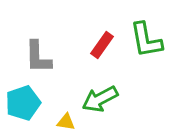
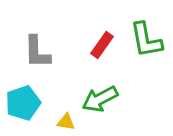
gray L-shape: moved 1 px left, 5 px up
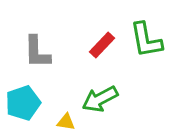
red rectangle: rotated 8 degrees clockwise
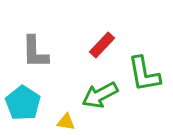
green L-shape: moved 2 px left, 34 px down
gray L-shape: moved 2 px left
green arrow: moved 4 px up
cyan pentagon: rotated 20 degrees counterclockwise
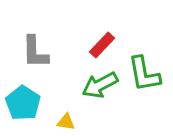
green arrow: moved 10 px up
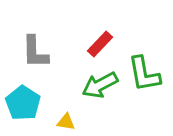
red rectangle: moved 2 px left, 1 px up
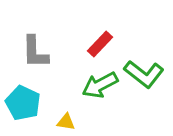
green L-shape: rotated 42 degrees counterclockwise
cyan pentagon: rotated 8 degrees counterclockwise
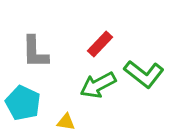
green arrow: moved 2 px left
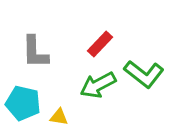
cyan pentagon: rotated 12 degrees counterclockwise
yellow triangle: moved 7 px left, 5 px up
